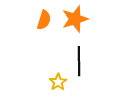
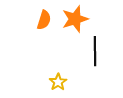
black line: moved 16 px right, 10 px up
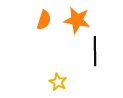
orange star: moved 2 px right, 1 px down; rotated 28 degrees clockwise
yellow star: rotated 12 degrees counterclockwise
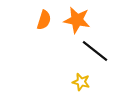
black line: rotated 52 degrees counterclockwise
yellow star: moved 23 px right; rotated 12 degrees counterclockwise
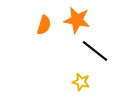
orange semicircle: moved 5 px down
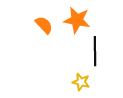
orange semicircle: rotated 60 degrees counterclockwise
black line: rotated 52 degrees clockwise
